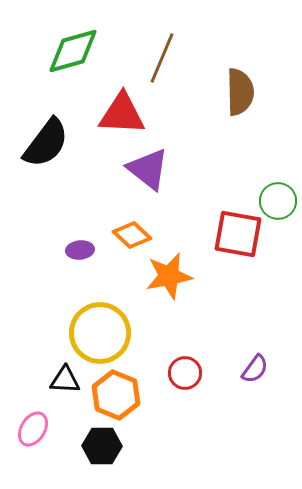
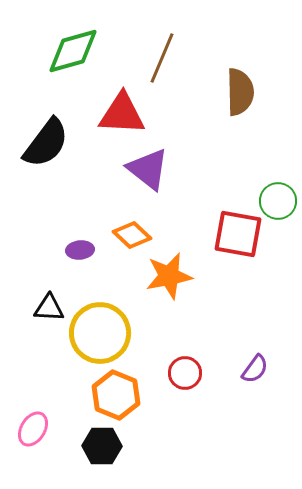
black triangle: moved 16 px left, 72 px up
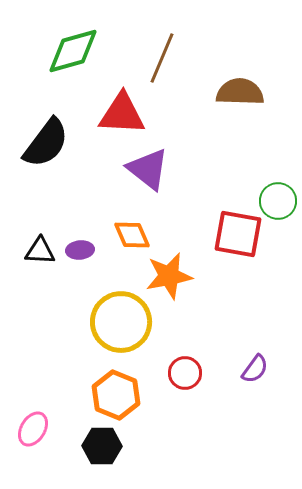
brown semicircle: rotated 87 degrees counterclockwise
orange diamond: rotated 24 degrees clockwise
black triangle: moved 9 px left, 57 px up
yellow circle: moved 21 px right, 11 px up
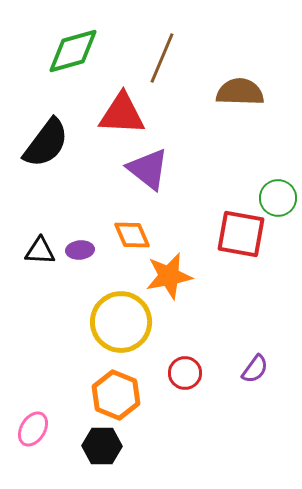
green circle: moved 3 px up
red square: moved 3 px right
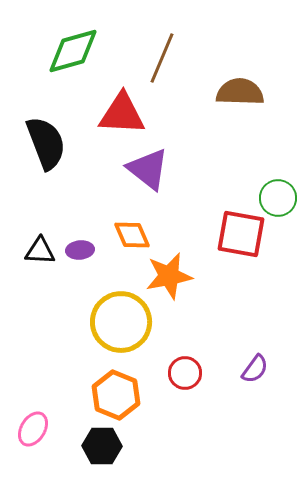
black semicircle: rotated 58 degrees counterclockwise
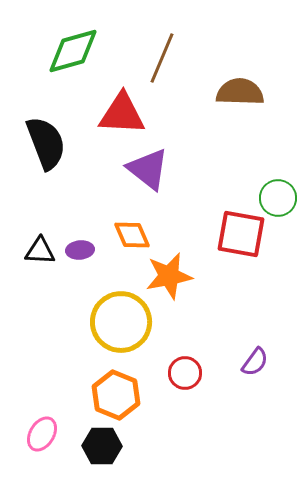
purple semicircle: moved 7 px up
pink ellipse: moved 9 px right, 5 px down
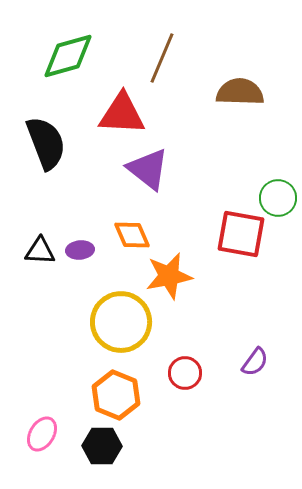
green diamond: moved 5 px left, 5 px down
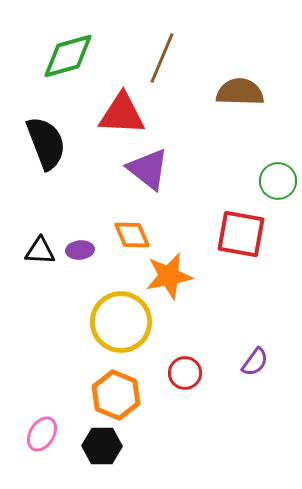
green circle: moved 17 px up
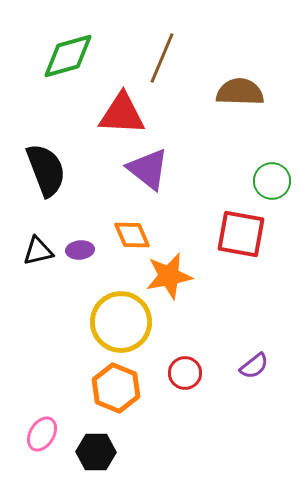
black semicircle: moved 27 px down
green circle: moved 6 px left
black triangle: moved 2 px left; rotated 16 degrees counterclockwise
purple semicircle: moved 1 px left, 4 px down; rotated 16 degrees clockwise
orange hexagon: moved 7 px up
black hexagon: moved 6 px left, 6 px down
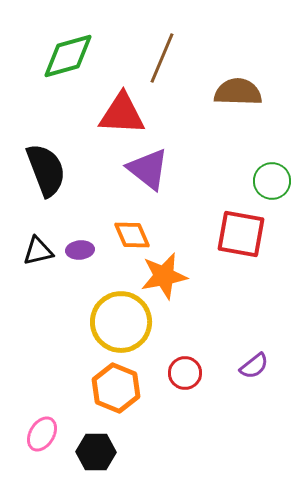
brown semicircle: moved 2 px left
orange star: moved 5 px left
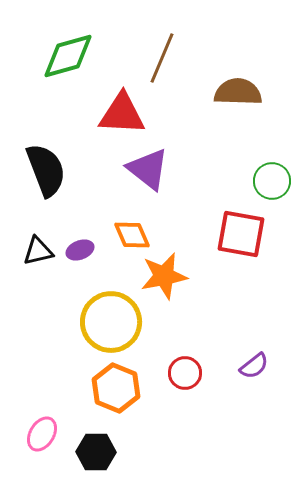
purple ellipse: rotated 16 degrees counterclockwise
yellow circle: moved 10 px left
